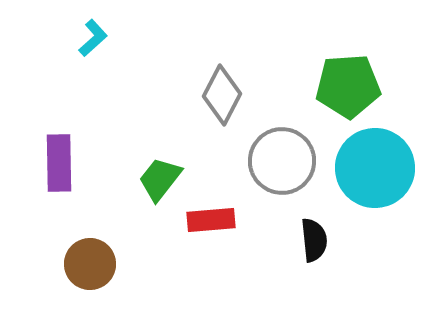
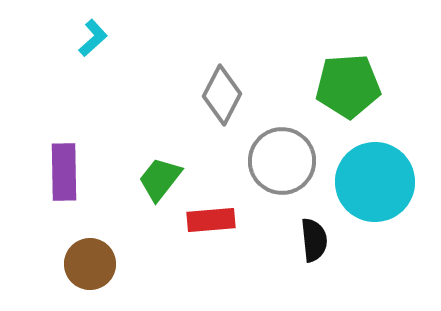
purple rectangle: moved 5 px right, 9 px down
cyan circle: moved 14 px down
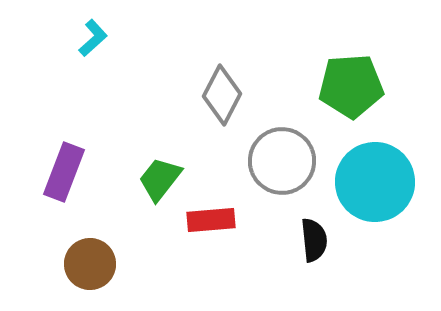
green pentagon: moved 3 px right
purple rectangle: rotated 22 degrees clockwise
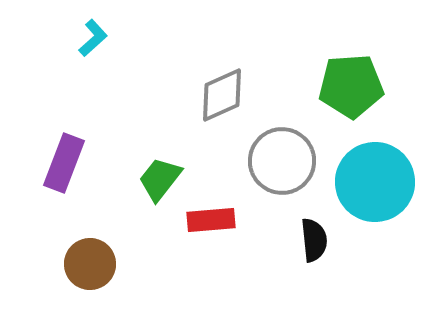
gray diamond: rotated 38 degrees clockwise
purple rectangle: moved 9 px up
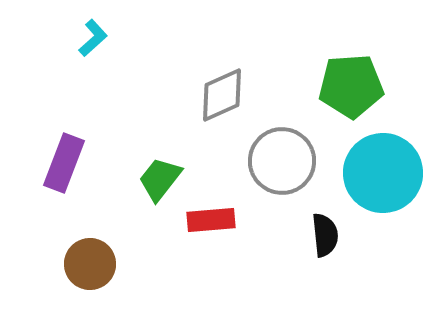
cyan circle: moved 8 px right, 9 px up
black semicircle: moved 11 px right, 5 px up
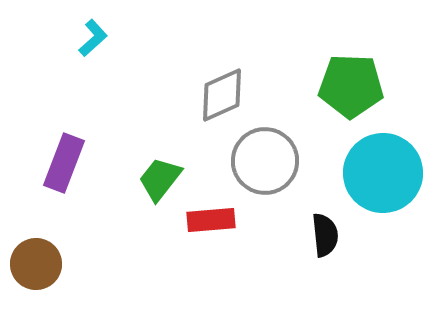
green pentagon: rotated 6 degrees clockwise
gray circle: moved 17 px left
brown circle: moved 54 px left
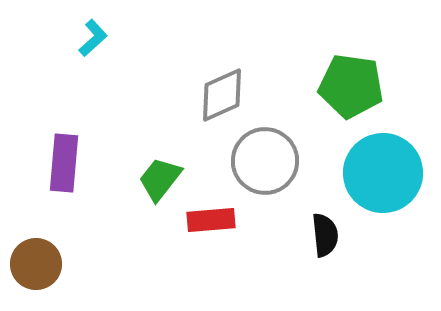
green pentagon: rotated 6 degrees clockwise
purple rectangle: rotated 16 degrees counterclockwise
